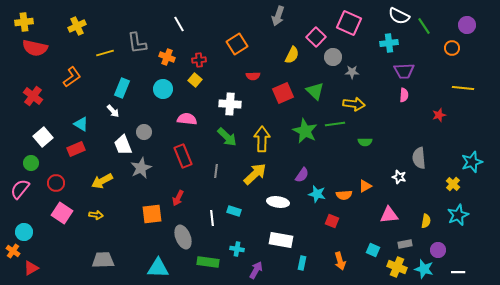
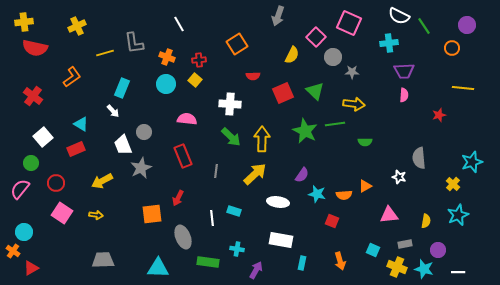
gray L-shape at (137, 43): moved 3 px left
cyan circle at (163, 89): moved 3 px right, 5 px up
green arrow at (227, 137): moved 4 px right
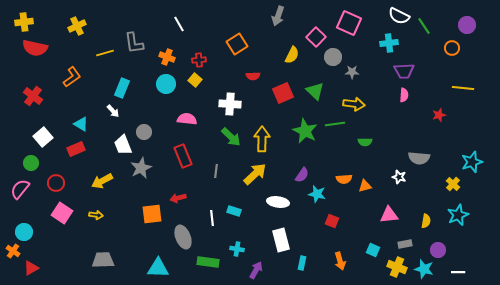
gray semicircle at (419, 158): rotated 80 degrees counterclockwise
orange triangle at (365, 186): rotated 16 degrees clockwise
orange semicircle at (344, 195): moved 16 px up
red arrow at (178, 198): rotated 49 degrees clockwise
white rectangle at (281, 240): rotated 65 degrees clockwise
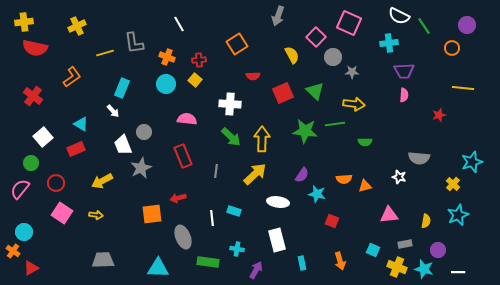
yellow semicircle at (292, 55): rotated 54 degrees counterclockwise
green star at (305, 131): rotated 20 degrees counterclockwise
white rectangle at (281, 240): moved 4 px left
cyan rectangle at (302, 263): rotated 24 degrees counterclockwise
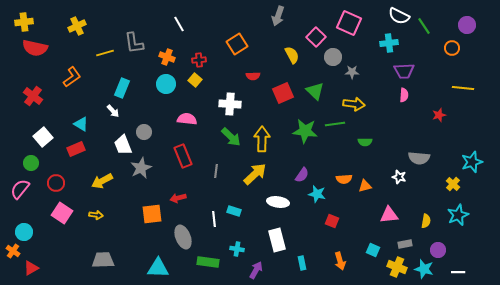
white line at (212, 218): moved 2 px right, 1 px down
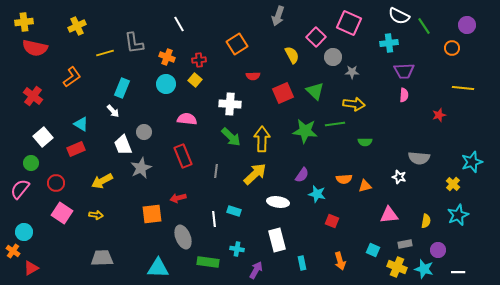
gray trapezoid at (103, 260): moved 1 px left, 2 px up
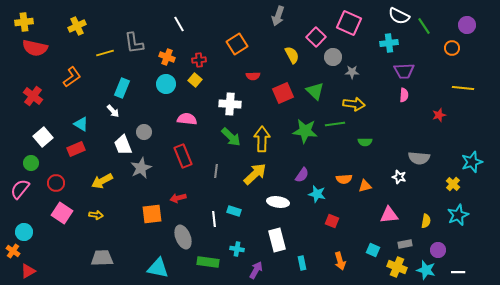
red triangle at (31, 268): moved 3 px left, 3 px down
cyan triangle at (158, 268): rotated 10 degrees clockwise
cyan star at (424, 269): moved 2 px right, 1 px down
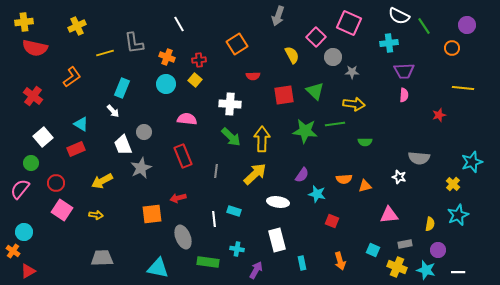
red square at (283, 93): moved 1 px right, 2 px down; rotated 15 degrees clockwise
pink square at (62, 213): moved 3 px up
yellow semicircle at (426, 221): moved 4 px right, 3 px down
